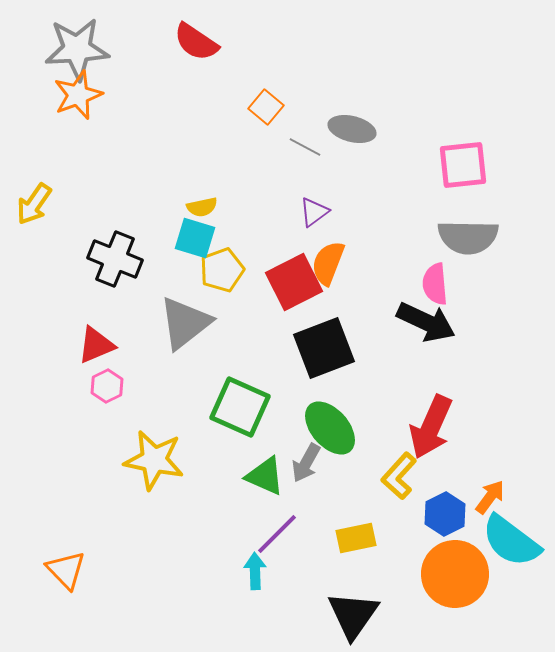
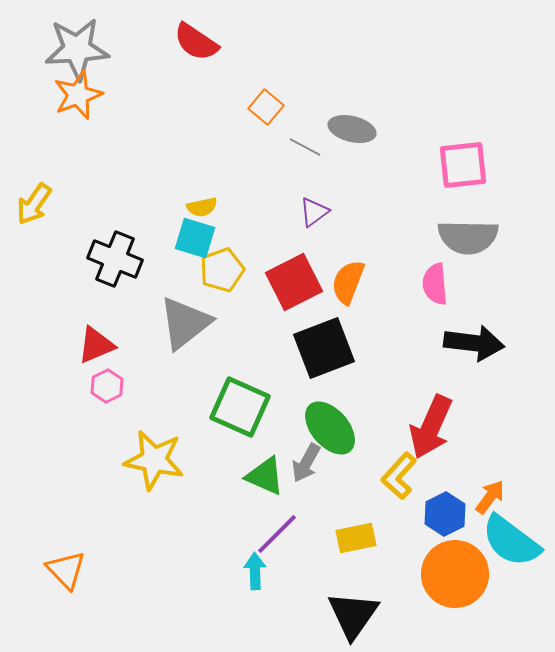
orange semicircle: moved 20 px right, 19 px down
black arrow: moved 48 px right, 21 px down; rotated 18 degrees counterclockwise
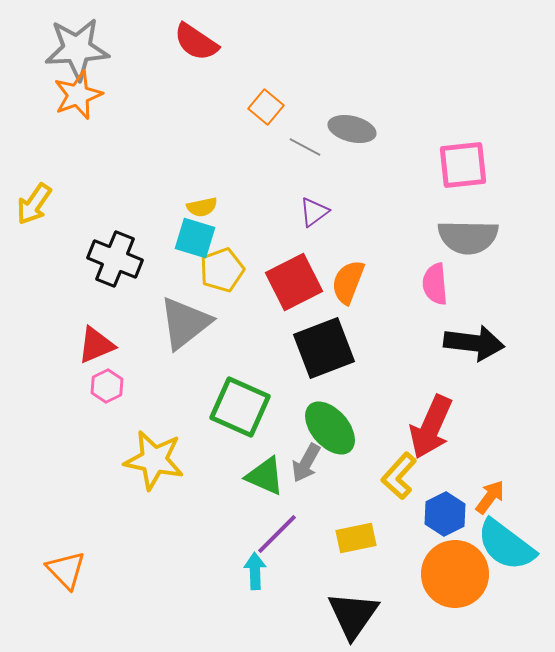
cyan semicircle: moved 5 px left, 4 px down
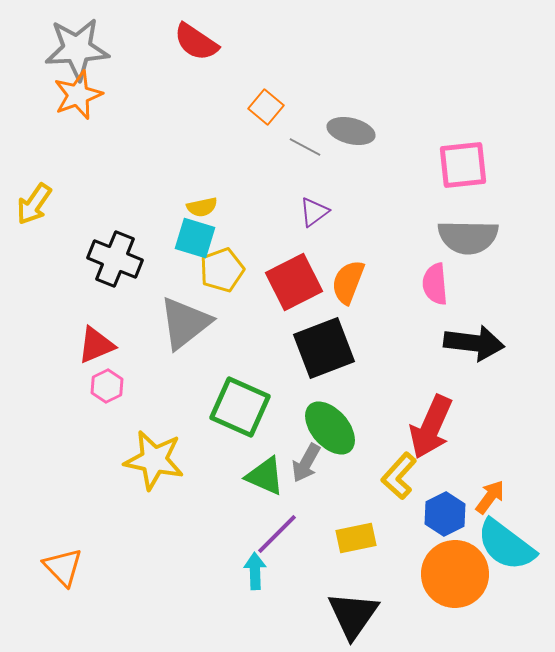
gray ellipse: moved 1 px left, 2 px down
orange triangle: moved 3 px left, 3 px up
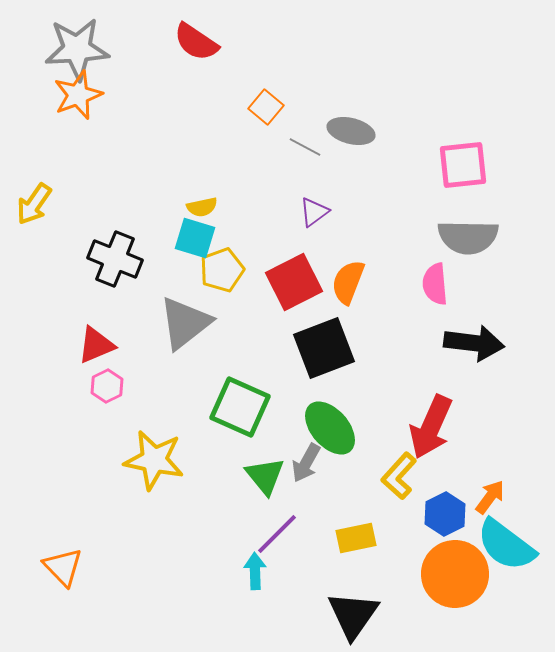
green triangle: rotated 27 degrees clockwise
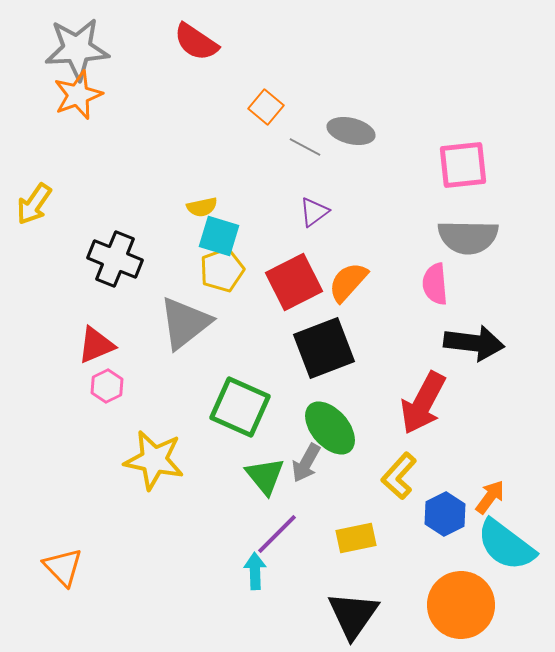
cyan square: moved 24 px right, 2 px up
orange semicircle: rotated 21 degrees clockwise
red arrow: moved 8 px left, 24 px up; rotated 4 degrees clockwise
orange circle: moved 6 px right, 31 px down
